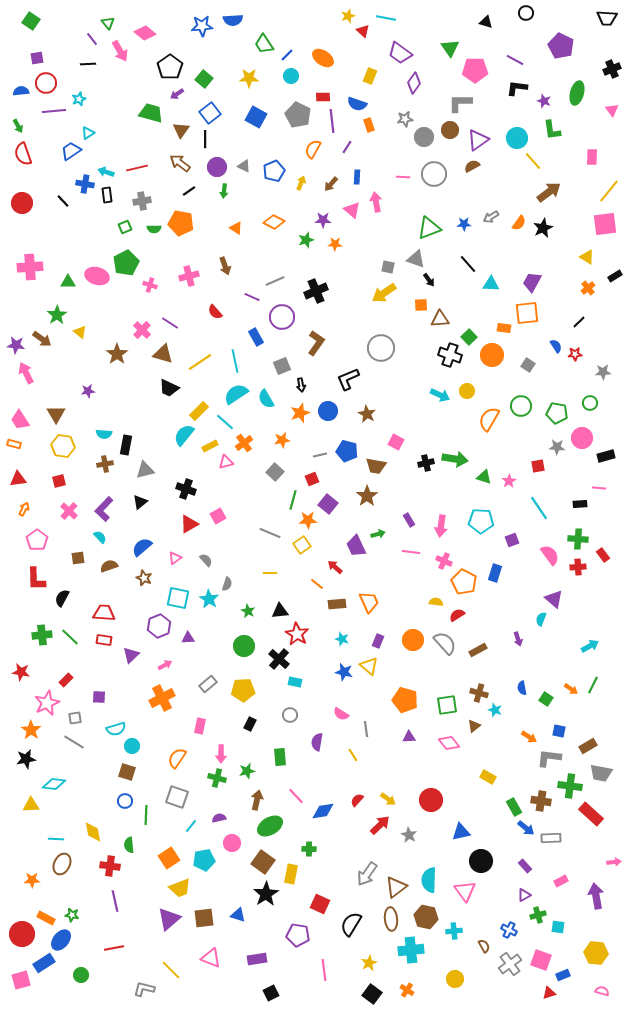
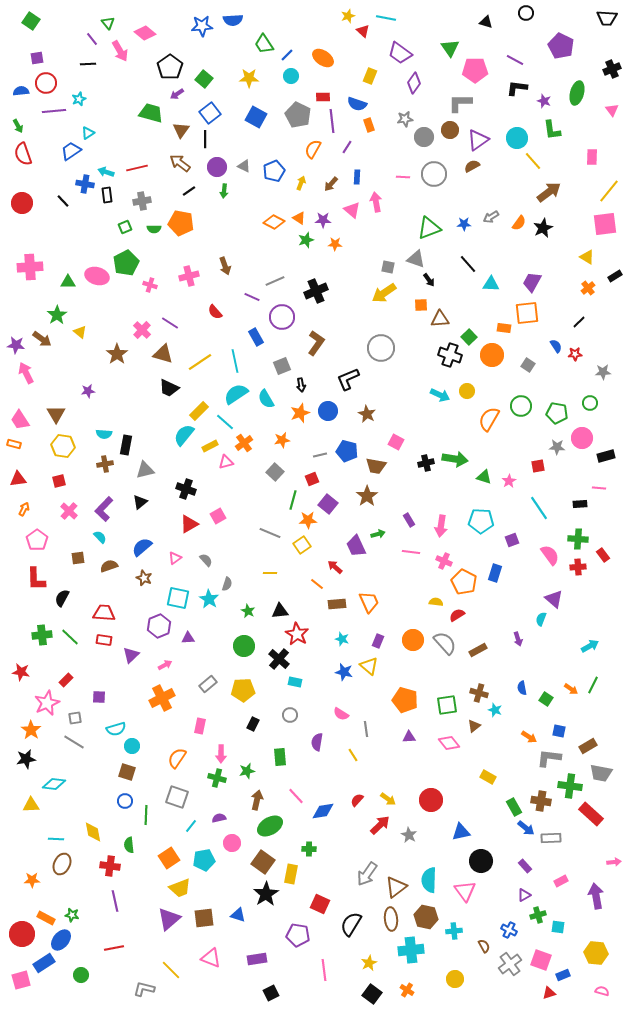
orange triangle at (236, 228): moved 63 px right, 10 px up
black rectangle at (250, 724): moved 3 px right
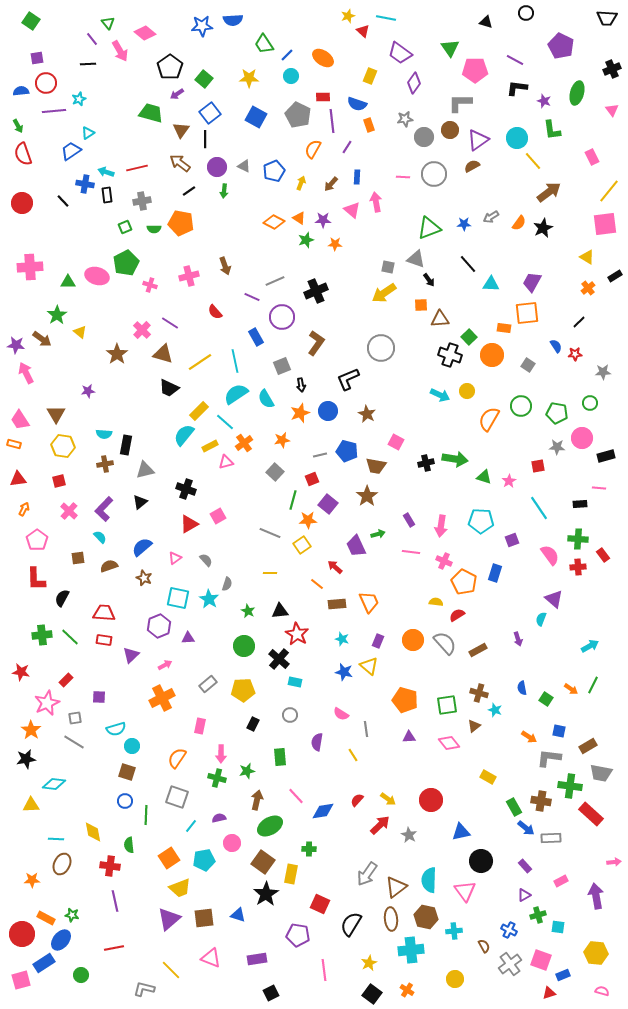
pink rectangle at (592, 157): rotated 28 degrees counterclockwise
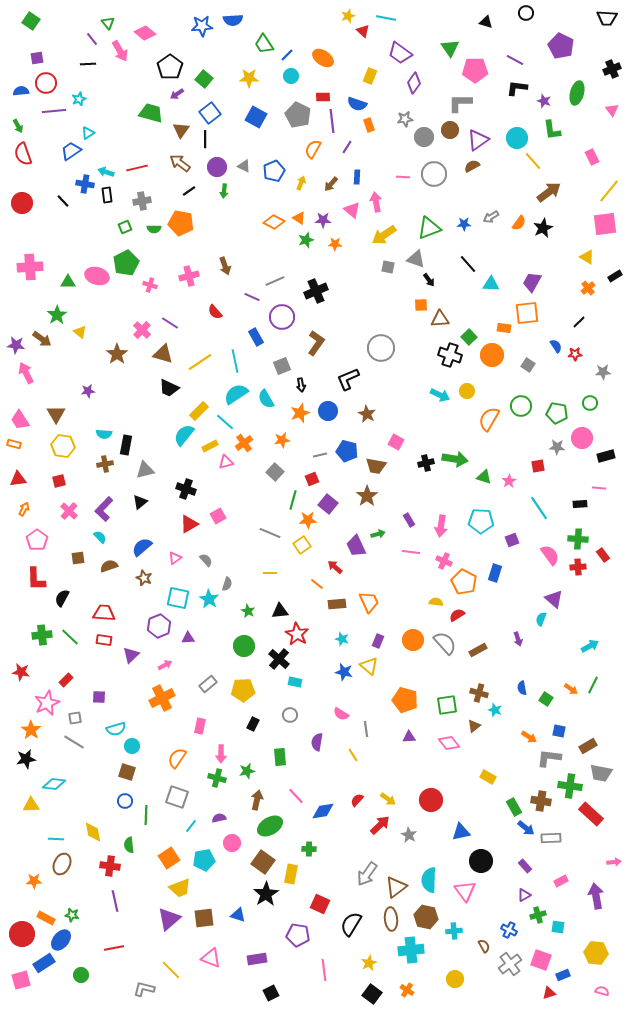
yellow arrow at (384, 293): moved 58 px up
orange star at (32, 880): moved 2 px right, 1 px down
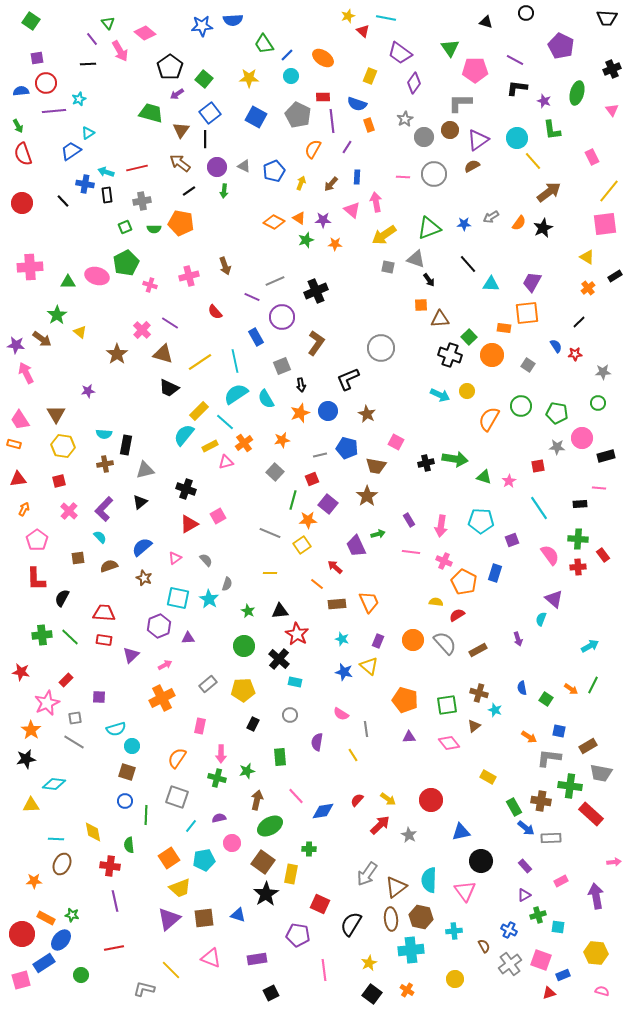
gray star at (405, 119): rotated 21 degrees counterclockwise
green circle at (590, 403): moved 8 px right
blue pentagon at (347, 451): moved 3 px up
brown hexagon at (426, 917): moved 5 px left
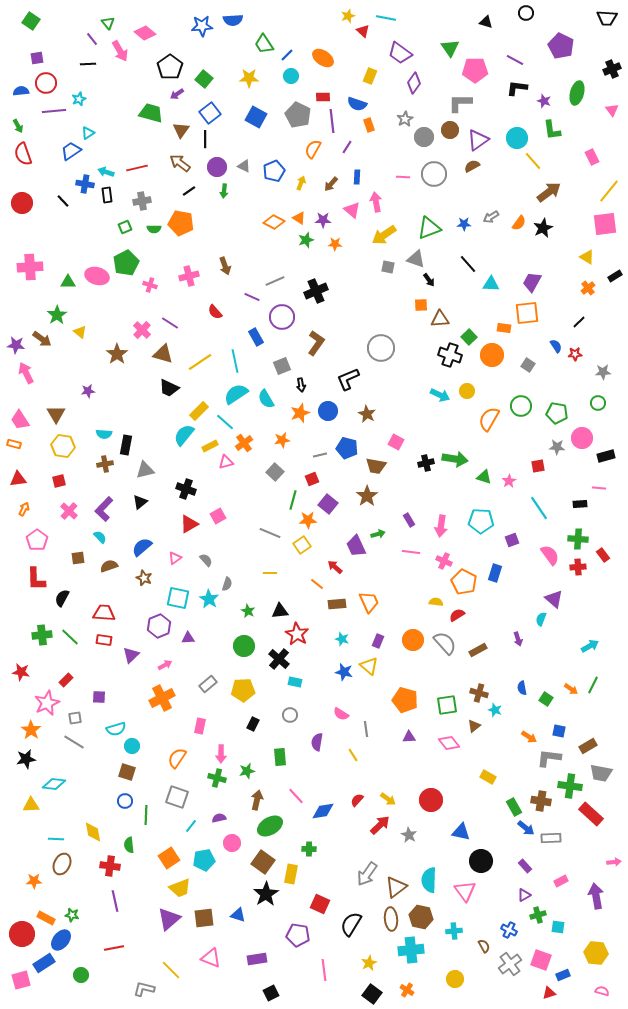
blue triangle at (461, 832): rotated 24 degrees clockwise
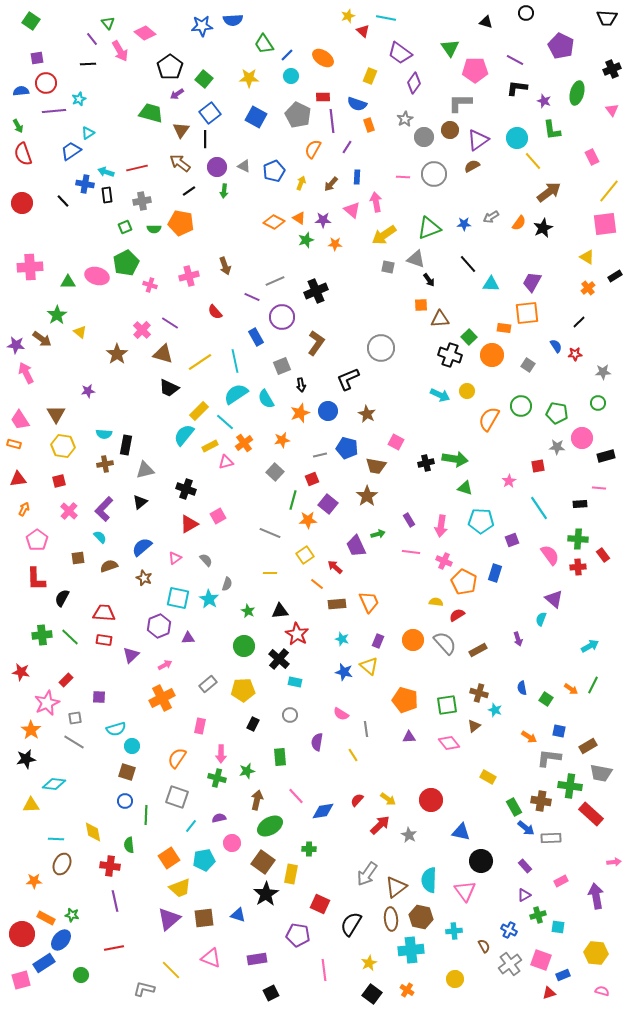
green triangle at (484, 477): moved 19 px left, 11 px down
yellow square at (302, 545): moved 3 px right, 10 px down
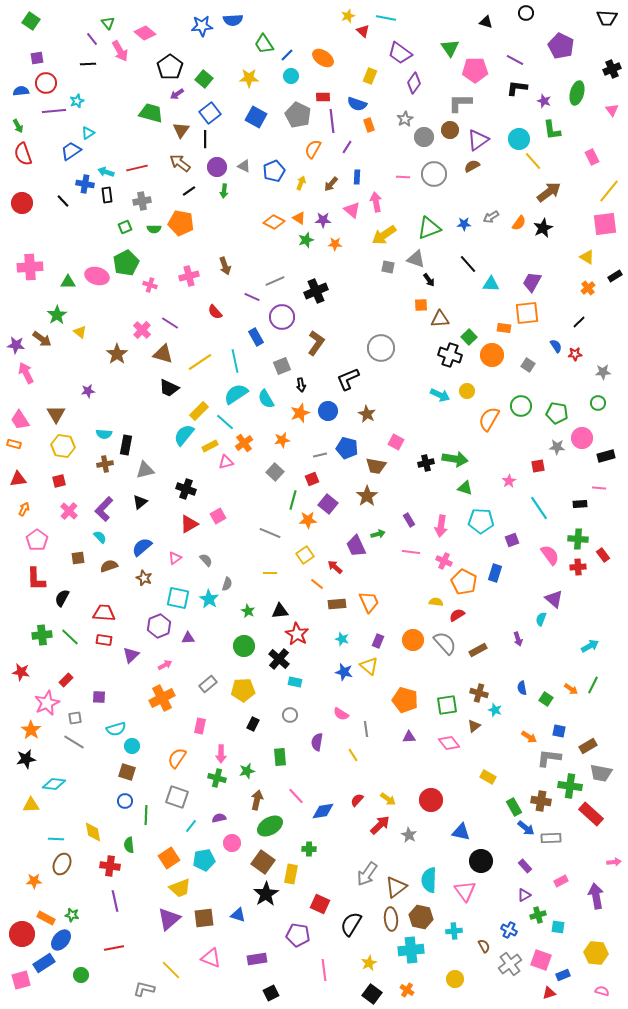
cyan star at (79, 99): moved 2 px left, 2 px down
cyan circle at (517, 138): moved 2 px right, 1 px down
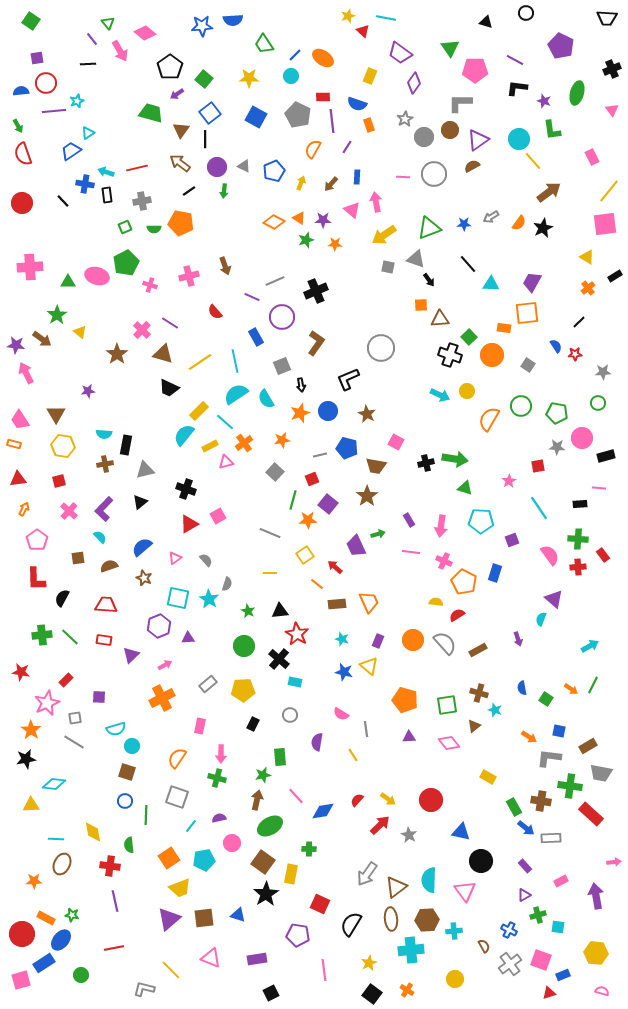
blue line at (287, 55): moved 8 px right
red trapezoid at (104, 613): moved 2 px right, 8 px up
green star at (247, 771): moved 16 px right, 4 px down
brown hexagon at (421, 917): moved 6 px right, 3 px down; rotated 15 degrees counterclockwise
